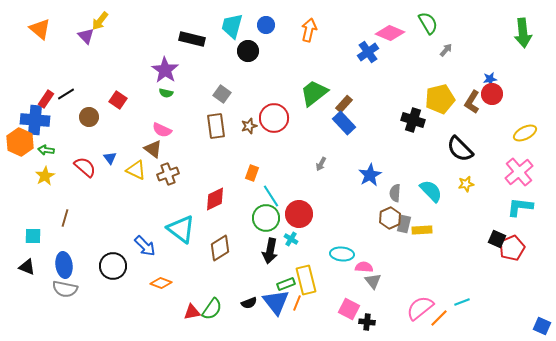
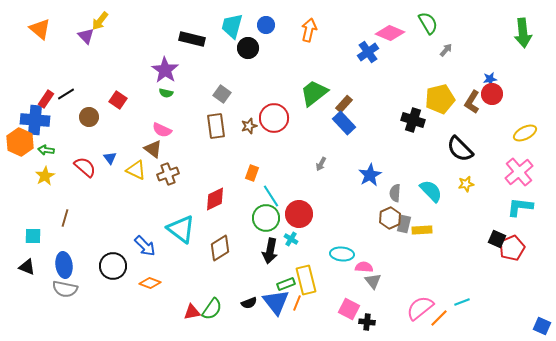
black circle at (248, 51): moved 3 px up
orange diamond at (161, 283): moved 11 px left
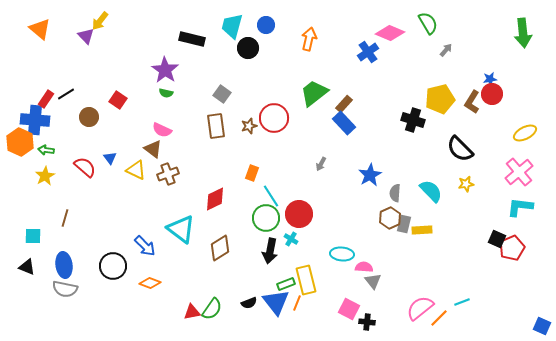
orange arrow at (309, 30): moved 9 px down
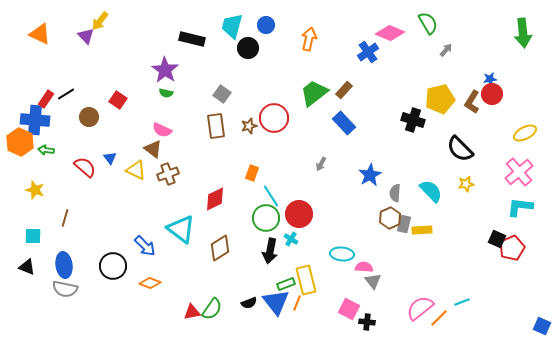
orange triangle at (40, 29): moved 5 px down; rotated 15 degrees counterclockwise
brown rectangle at (344, 104): moved 14 px up
yellow star at (45, 176): moved 10 px left, 14 px down; rotated 24 degrees counterclockwise
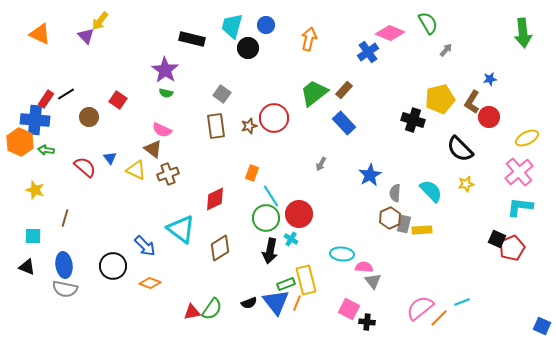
red circle at (492, 94): moved 3 px left, 23 px down
yellow ellipse at (525, 133): moved 2 px right, 5 px down
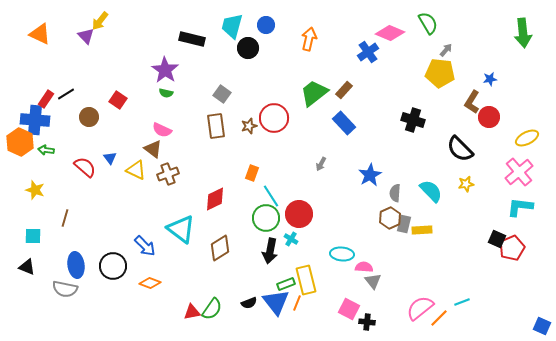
yellow pentagon at (440, 99): moved 26 px up; rotated 20 degrees clockwise
blue ellipse at (64, 265): moved 12 px right
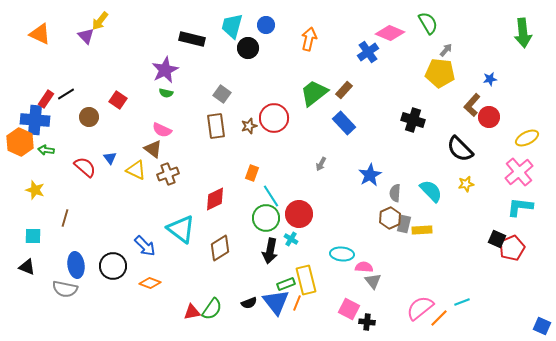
purple star at (165, 70): rotated 12 degrees clockwise
brown L-shape at (472, 102): moved 3 px down; rotated 10 degrees clockwise
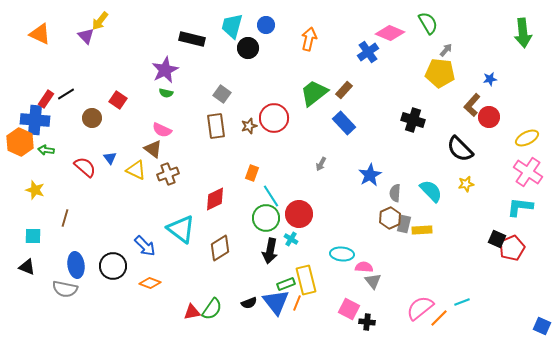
brown circle at (89, 117): moved 3 px right, 1 px down
pink cross at (519, 172): moved 9 px right; rotated 16 degrees counterclockwise
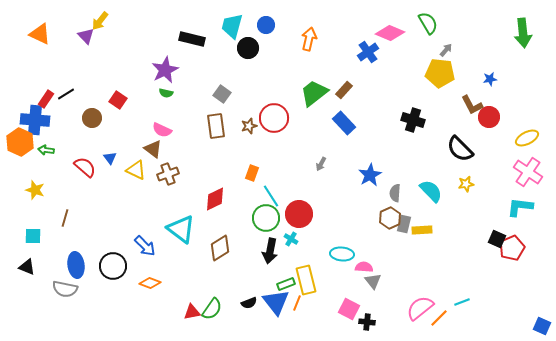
brown L-shape at (472, 105): rotated 70 degrees counterclockwise
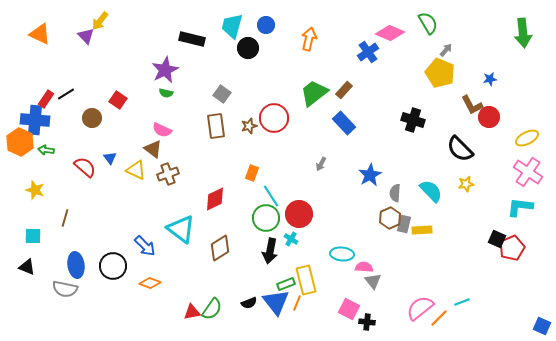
yellow pentagon at (440, 73): rotated 16 degrees clockwise
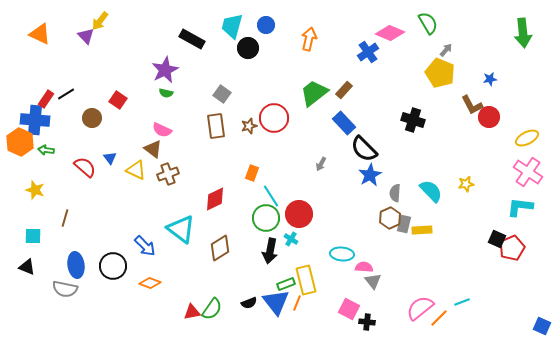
black rectangle at (192, 39): rotated 15 degrees clockwise
black semicircle at (460, 149): moved 96 px left
